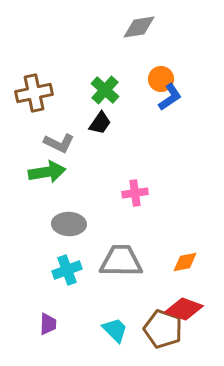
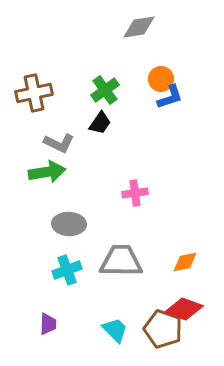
green cross: rotated 12 degrees clockwise
blue L-shape: rotated 16 degrees clockwise
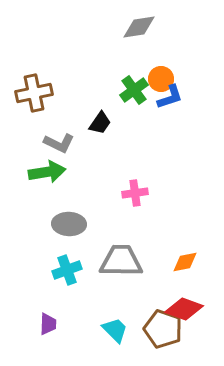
green cross: moved 29 px right
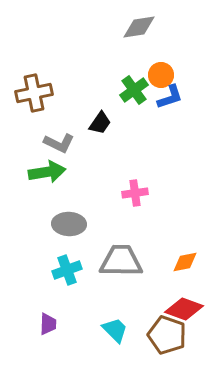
orange circle: moved 4 px up
brown pentagon: moved 4 px right, 6 px down
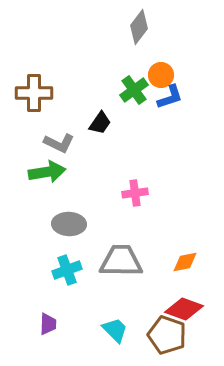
gray diamond: rotated 44 degrees counterclockwise
brown cross: rotated 12 degrees clockwise
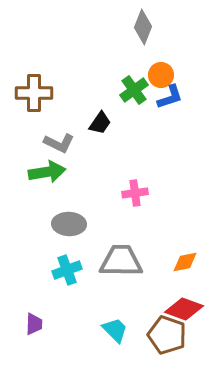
gray diamond: moved 4 px right; rotated 16 degrees counterclockwise
purple trapezoid: moved 14 px left
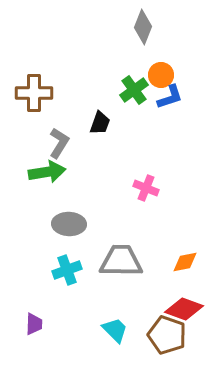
black trapezoid: rotated 15 degrees counterclockwise
gray L-shape: rotated 84 degrees counterclockwise
pink cross: moved 11 px right, 5 px up; rotated 30 degrees clockwise
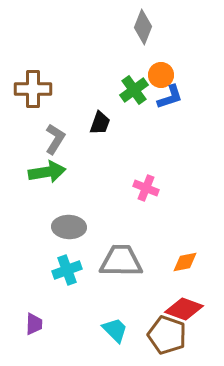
brown cross: moved 1 px left, 4 px up
gray L-shape: moved 4 px left, 4 px up
gray ellipse: moved 3 px down
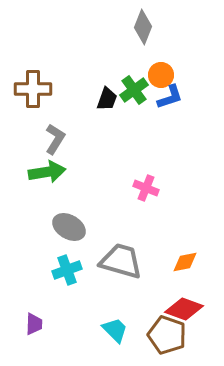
black trapezoid: moved 7 px right, 24 px up
gray ellipse: rotated 28 degrees clockwise
gray trapezoid: rotated 15 degrees clockwise
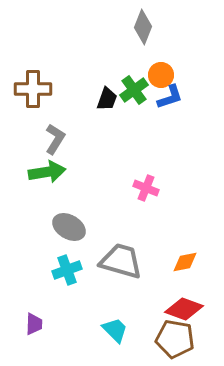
brown pentagon: moved 8 px right, 4 px down; rotated 9 degrees counterclockwise
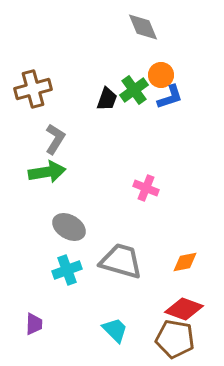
gray diamond: rotated 44 degrees counterclockwise
brown cross: rotated 15 degrees counterclockwise
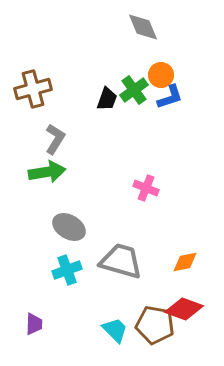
brown pentagon: moved 20 px left, 14 px up
